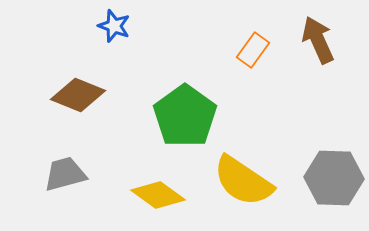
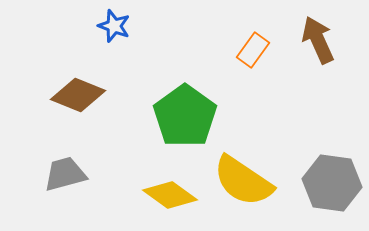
gray hexagon: moved 2 px left, 5 px down; rotated 6 degrees clockwise
yellow diamond: moved 12 px right
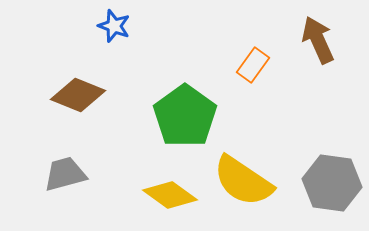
orange rectangle: moved 15 px down
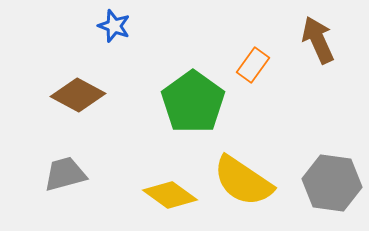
brown diamond: rotated 6 degrees clockwise
green pentagon: moved 8 px right, 14 px up
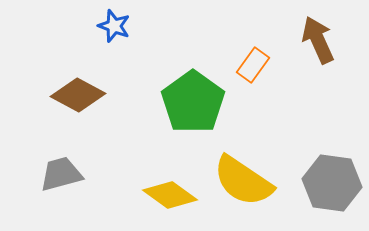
gray trapezoid: moved 4 px left
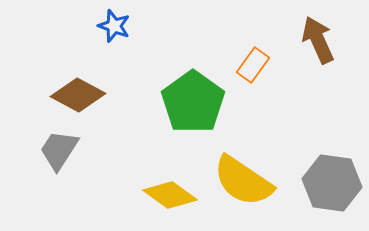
gray trapezoid: moved 2 px left, 24 px up; rotated 42 degrees counterclockwise
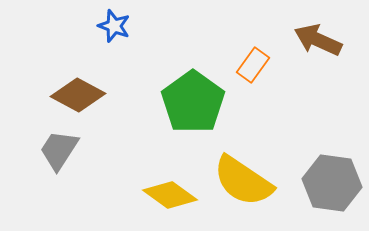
brown arrow: rotated 42 degrees counterclockwise
